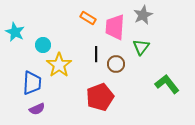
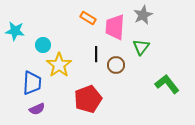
cyan star: moved 1 px up; rotated 18 degrees counterclockwise
brown circle: moved 1 px down
red pentagon: moved 12 px left, 2 px down
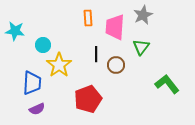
orange rectangle: rotated 56 degrees clockwise
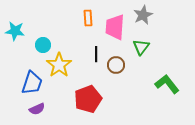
blue trapezoid: rotated 15 degrees clockwise
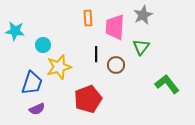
yellow star: moved 2 px down; rotated 20 degrees clockwise
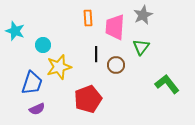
cyan star: rotated 12 degrees clockwise
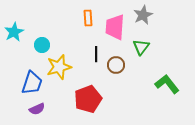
cyan star: moved 1 px left, 1 px down; rotated 24 degrees clockwise
cyan circle: moved 1 px left
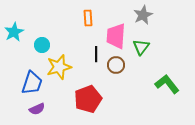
pink trapezoid: moved 1 px right, 9 px down
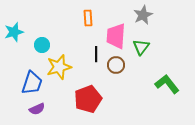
cyan star: rotated 12 degrees clockwise
